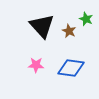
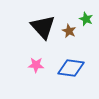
black triangle: moved 1 px right, 1 px down
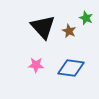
green star: moved 1 px up
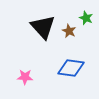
pink star: moved 11 px left, 12 px down
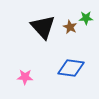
green star: rotated 24 degrees counterclockwise
brown star: moved 1 px right, 4 px up
